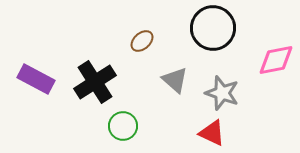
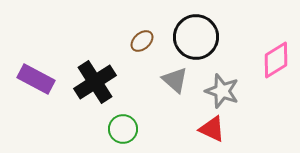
black circle: moved 17 px left, 9 px down
pink diamond: rotated 21 degrees counterclockwise
gray star: moved 2 px up
green circle: moved 3 px down
red triangle: moved 4 px up
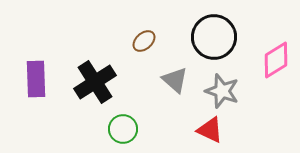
black circle: moved 18 px right
brown ellipse: moved 2 px right
purple rectangle: rotated 60 degrees clockwise
red triangle: moved 2 px left, 1 px down
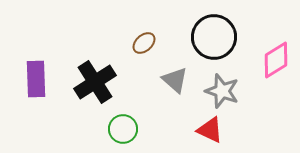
brown ellipse: moved 2 px down
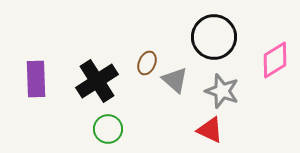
brown ellipse: moved 3 px right, 20 px down; rotated 25 degrees counterclockwise
pink diamond: moved 1 px left
black cross: moved 2 px right, 1 px up
green circle: moved 15 px left
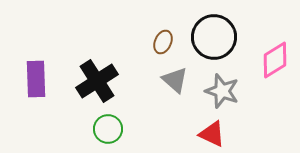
brown ellipse: moved 16 px right, 21 px up
red triangle: moved 2 px right, 4 px down
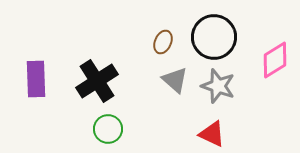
gray star: moved 4 px left, 5 px up
